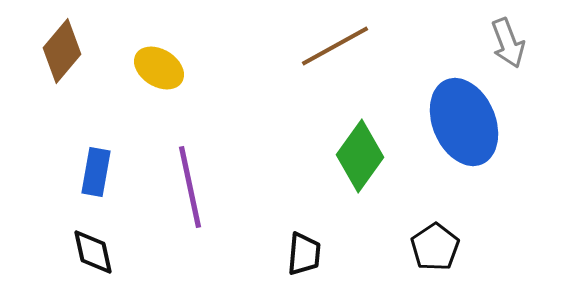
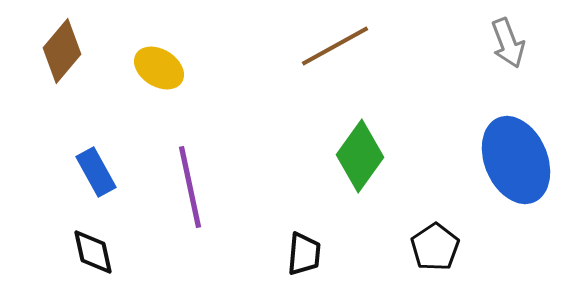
blue ellipse: moved 52 px right, 38 px down
blue rectangle: rotated 39 degrees counterclockwise
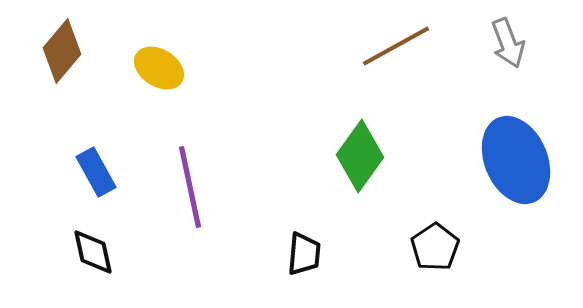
brown line: moved 61 px right
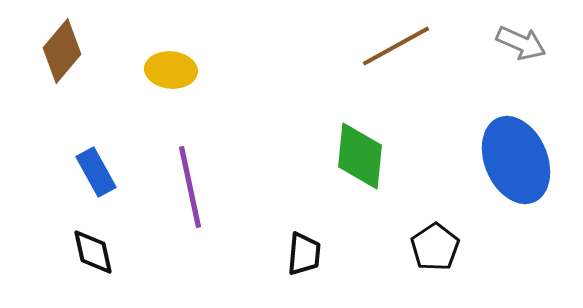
gray arrow: moved 13 px right; rotated 45 degrees counterclockwise
yellow ellipse: moved 12 px right, 2 px down; rotated 27 degrees counterclockwise
green diamond: rotated 30 degrees counterclockwise
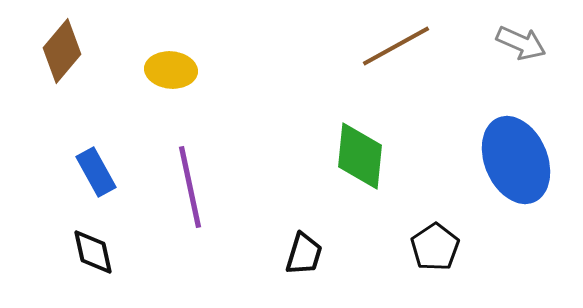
black trapezoid: rotated 12 degrees clockwise
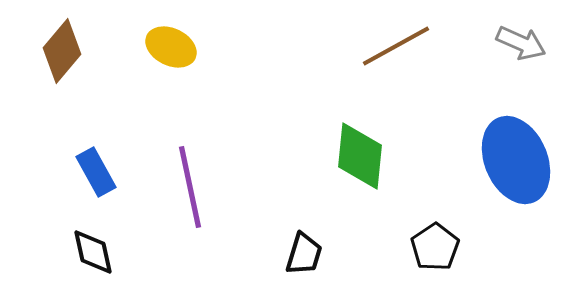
yellow ellipse: moved 23 px up; rotated 21 degrees clockwise
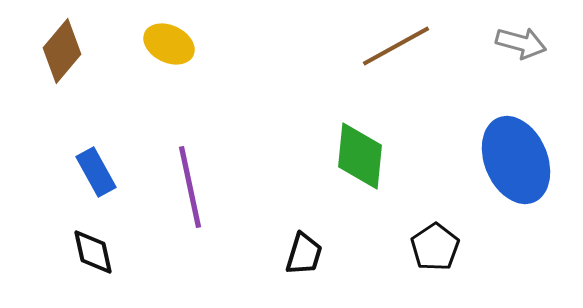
gray arrow: rotated 9 degrees counterclockwise
yellow ellipse: moved 2 px left, 3 px up
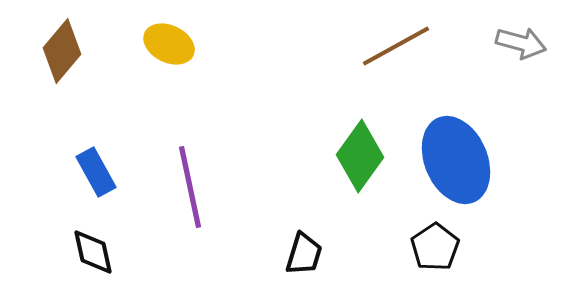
green diamond: rotated 30 degrees clockwise
blue ellipse: moved 60 px left
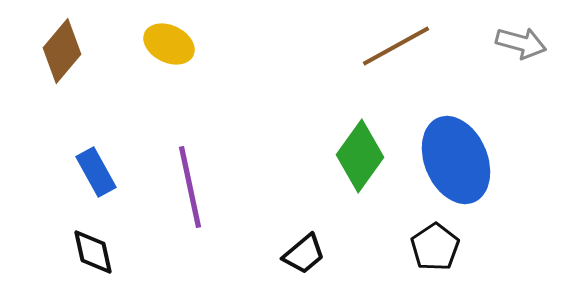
black trapezoid: rotated 33 degrees clockwise
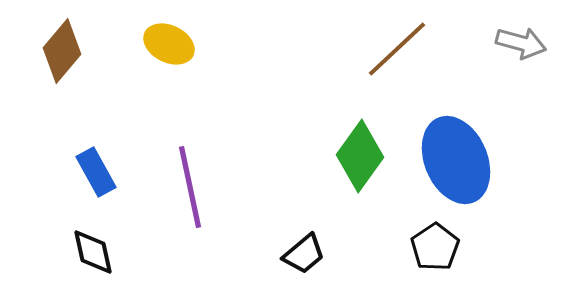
brown line: moved 1 px right, 3 px down; rotated 14 degrees counterclockwise
